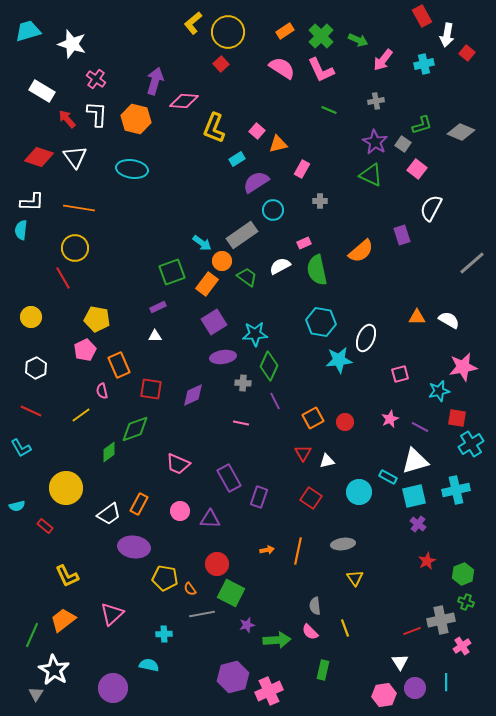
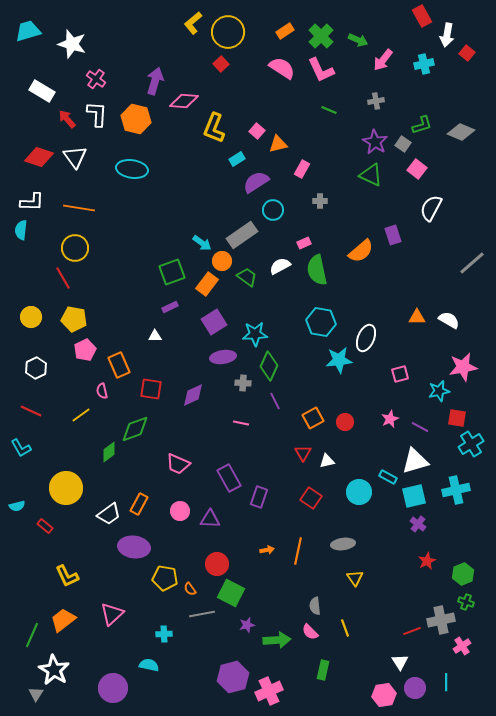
purple rectangle at (402, 235): moved 9 px left
purple rectangle at (158, 307): moved 12 px right
yellow pentagon at (97, 319): moved 23 px left
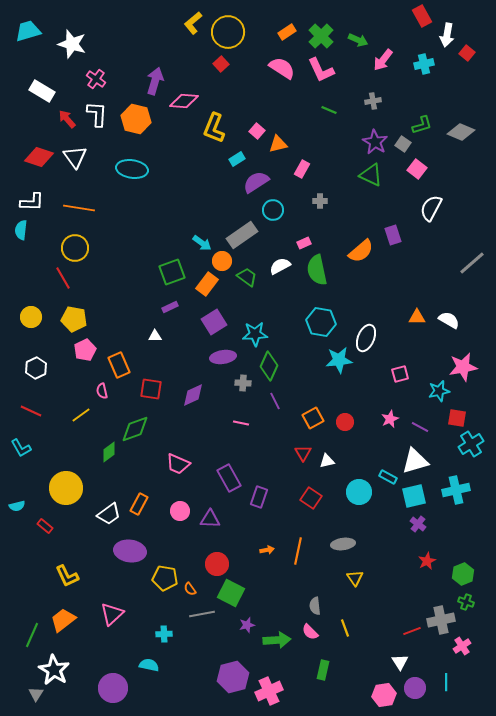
orange rectangle at (285, 31): moved 2 px right, 1 px down
gray cross at (376, 101): moved 3 px left
purple ellipse at (134, 547): moved 4 px left, 4 px down
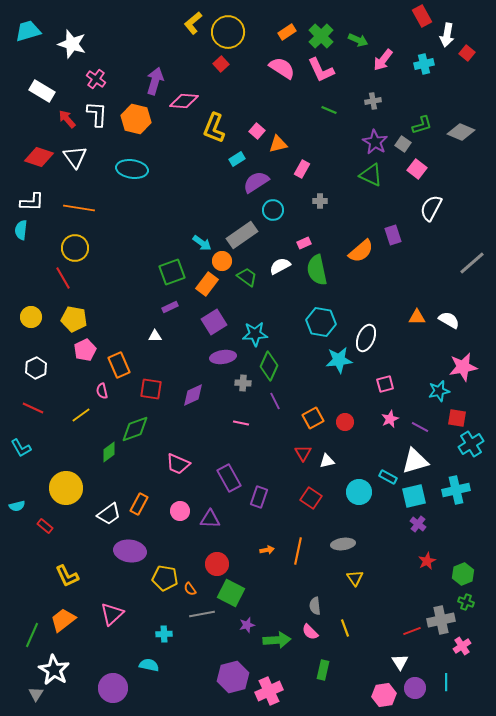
pink square at (400, 374): moved 15 px left, 10 px down
red line at (31, 411): moved 2 px right, 3 px up
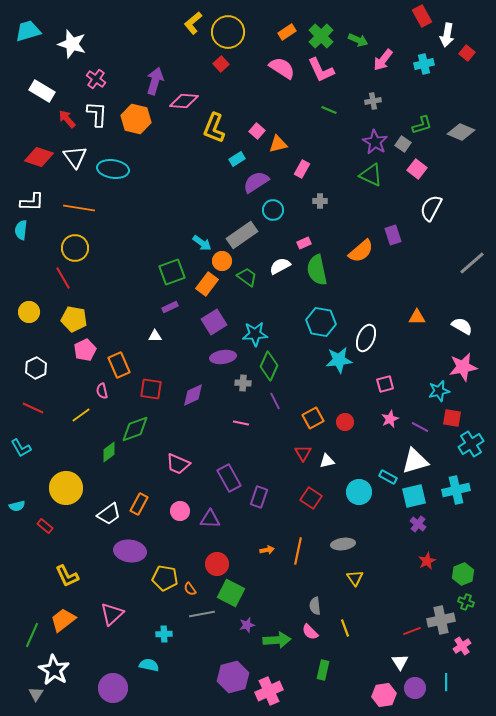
cyan ellipse at (132, 169): moved 19 px left
yellow circle at (31, 317): moved 2 px left, 5 px up
white semicircle at (449, 320): moved 13 px right, 6 px down
red square at (457, 418): moved 5 px left
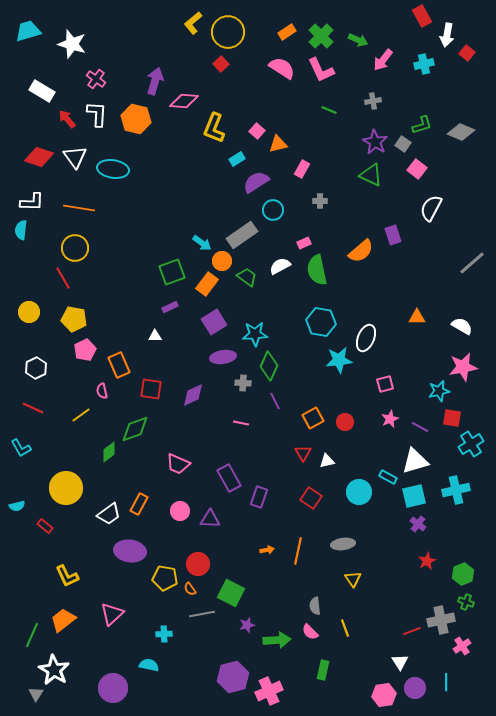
red circle at (217, 564): moved 19 px left
yellow triangle at (355, 578): moved 2 px left, 1 px down
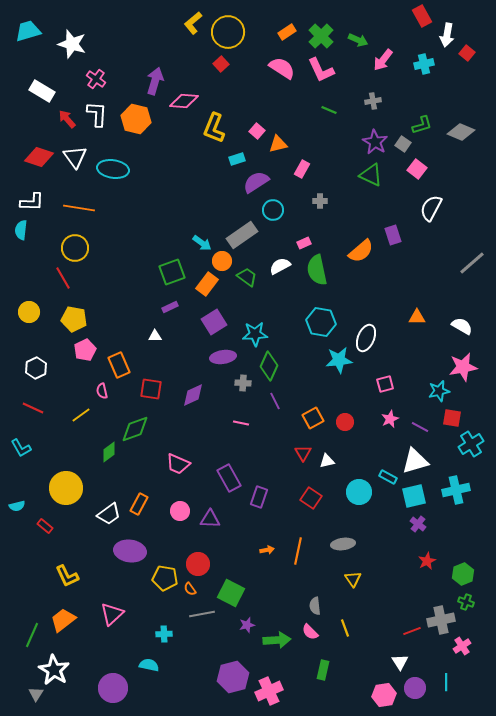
cyan rectangle at (237, 159): rotated 14 degrees clockwise
